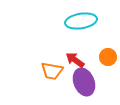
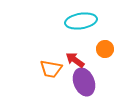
orange circle: moved 3 px left, 8 px up
orange trapezoid: moved 1 px left, 2 px up
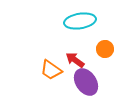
cyan ellipse: moved 1 px left
orange trapezoid: moved 1 px down; rotated 25 degrees clockwise
purple ellipse: moved 2 px right; rotated 12 degrees counterclockwise
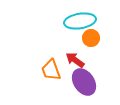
orange circle: moved 14 px left, 11 px up
orange trapezoid: rotated 35 degrees clockwise
purple ellipse: moved 2 px left
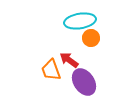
red arrow: moved 6 px left
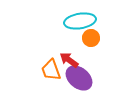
purple ellipse: moved 5 px left, 4 px up; rotated 16 degrees counterclockwise
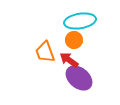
orange circle: moved 17 px left, 2 px down
orange trapezoid: moved 6 px left, 18 px up
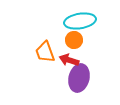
red arrow: rotated 18 degrees counterclockwise
purple ellipse: rotated 64 degrees clockwise
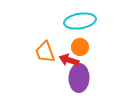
orange circle: moved 6 px right, 7 px down
purple ellipse: rotated 12 degrees counterclockwise
